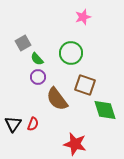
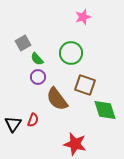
red semicircle: moved 4 px up
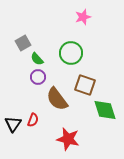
red star: moved 7 px left, 5 px up
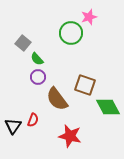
pink star: moved 6 px right
gray square: rotated 21 degrees counterclockwise
green circle: moved 20 px up
green diamond: moved 3 px right, 3 px up; rotated 10 degrees counterclockwise
black triangle: moved 2 px down
red star: moved 2 px right, 3 px up
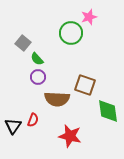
brown semicircle: rotated 50 degrees counterclockwise
green diamond: moved 4 px down; rotated 20 degrees clockwise
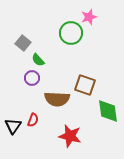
green semicircle: moved 1 px right, 1 px down
purple circle: moved 6 px left, 1 px down
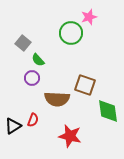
black triangle: rotated 24 degrees clockwise
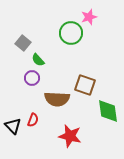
black triangle: rotated 42 degrees counterclockwise
